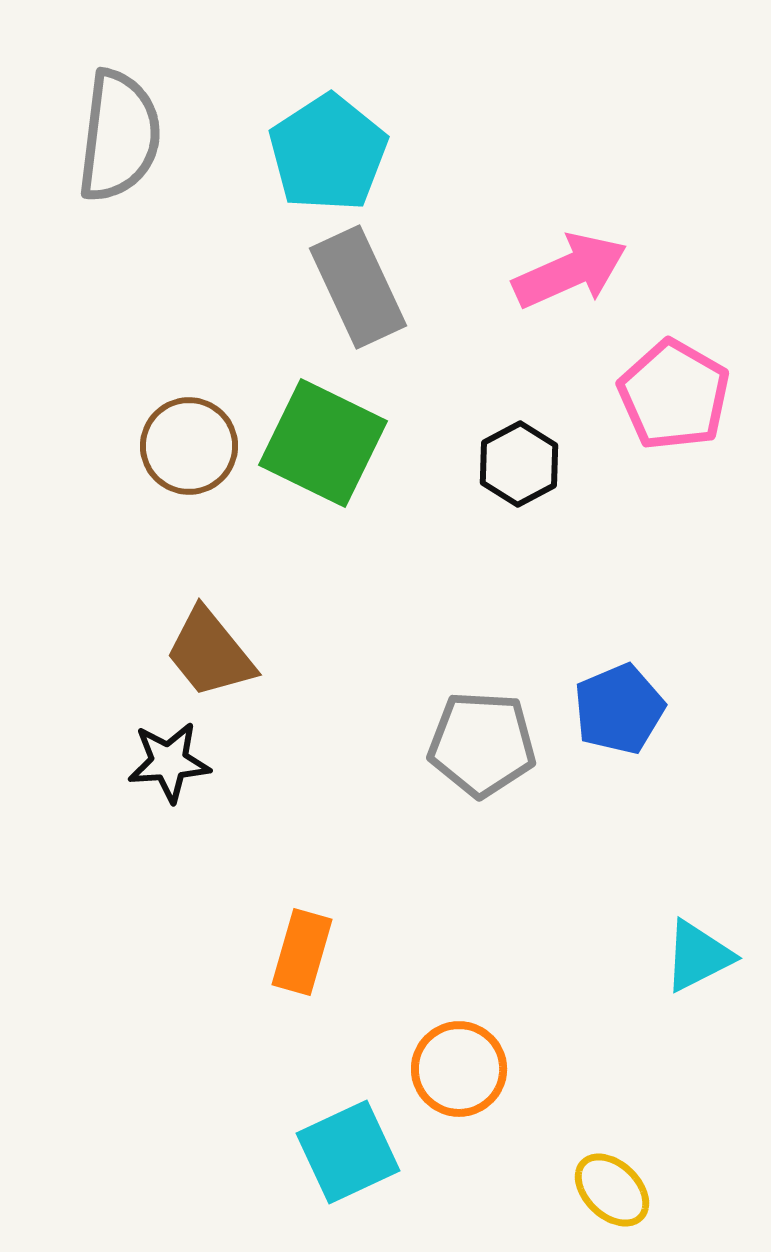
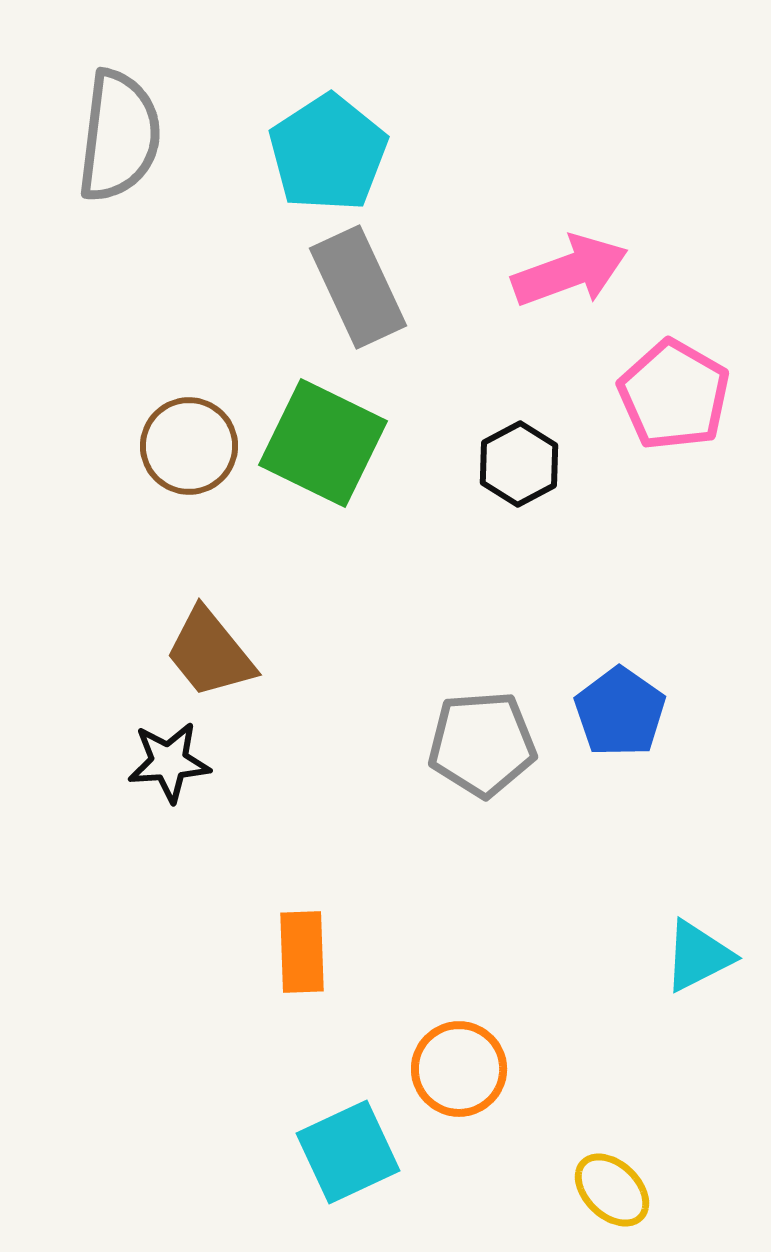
pink arrow: rotated 4 degrees clockwise
blue pentagon: moved 1 px right, 3 px down; rotated 14 degrees counterclockwise
gray pentagon: rotated 7 degrees counterclockwise
orange rectangle: rotated 18 degrees counterclockwise
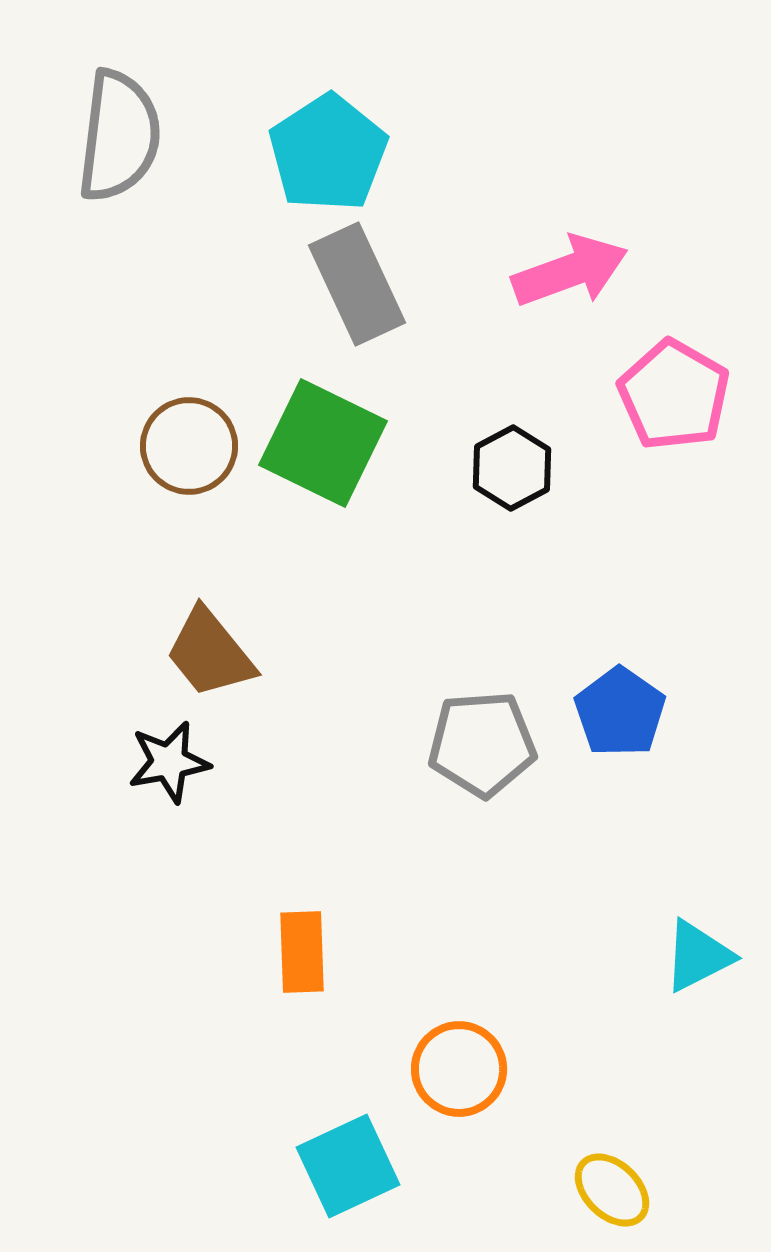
gray rectangle: moved 1 px left, 3 px up
black hexagon: moved 7 px left, 4 px down
black star: rotated 6 degrees counterclockwise
cyan square: moved 14 px down
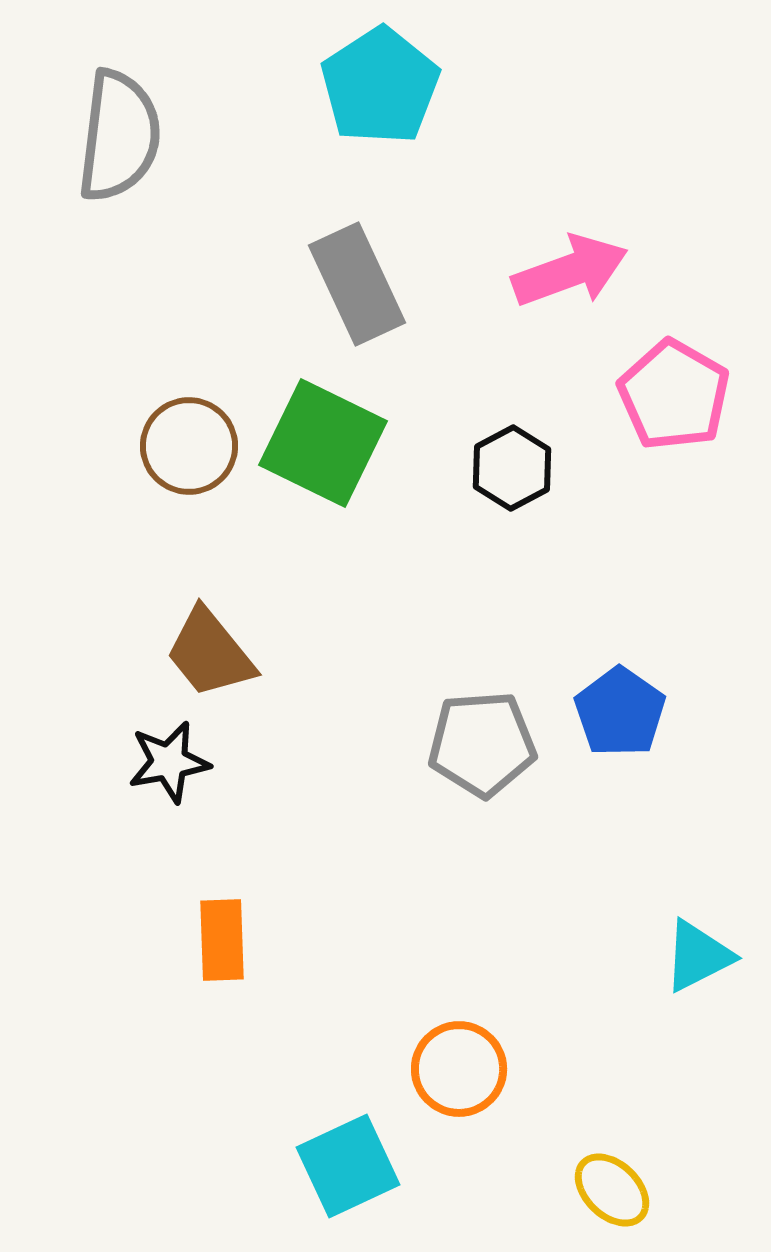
cyan pentagon: moved 52 px right, 67 px up
orange rectangle: moved 80 px left, 12 px up
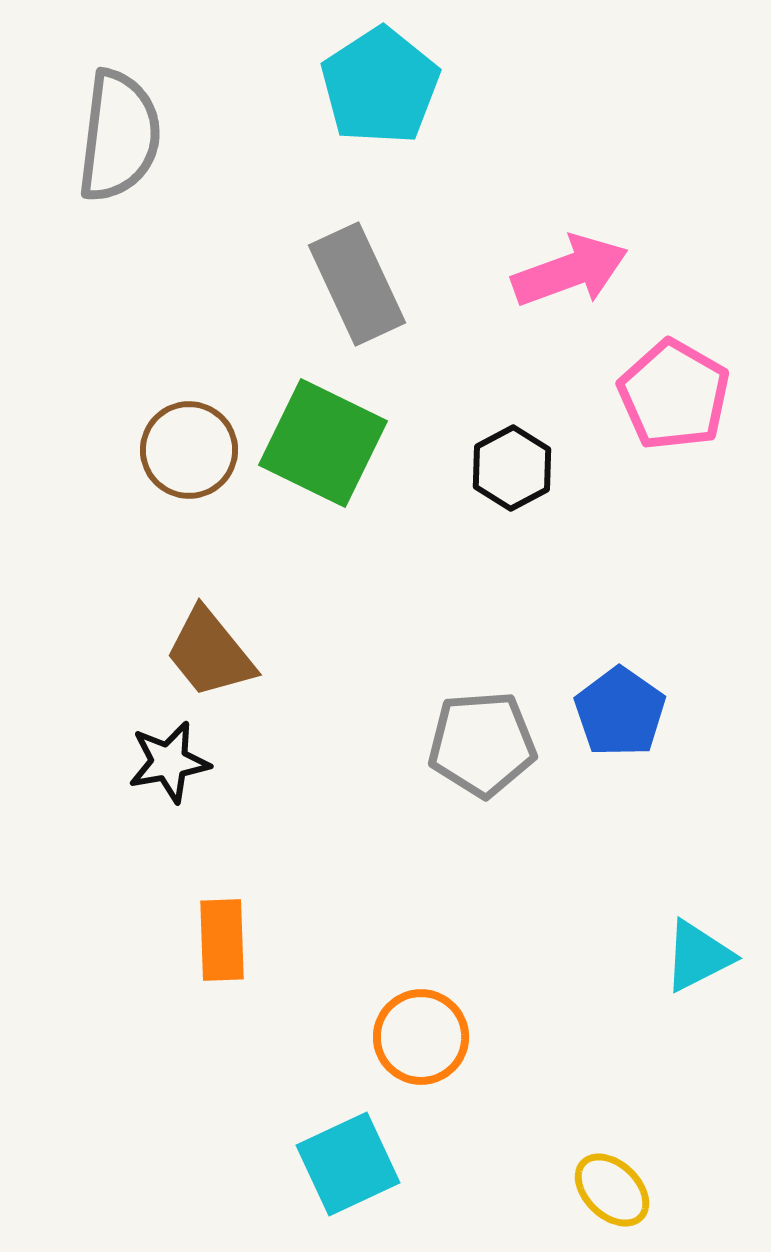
brown circle: moved 4 px down
orange circle: moved 38 px left, 32 px up
cyan square: moved 2 px up
